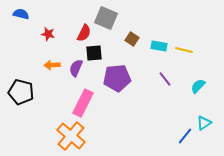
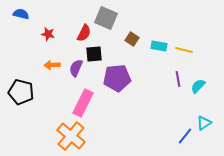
black square: moved 1 px down
purple line: moved 13 px right; rotated 28 degrees clockwise
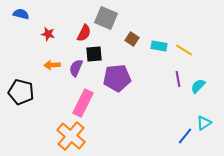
yellow line: rotated 18 degrees clockwise
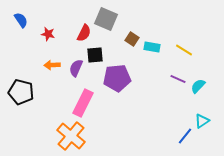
blue semicircle: moved 6 px down; rotated 42 degrees clockwise
gray square: moved 1 px down
cyan rectangle: moved 7 px left, 1 px down
black square: moved 1 px right, 1 px down
purple line: rotated 56 degrees counterclockwise
cyan triangle: moved 2 px left, 2 px up
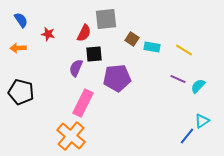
gray square: rotated 30 degrees counterclockwise
black square: moved 1 px left, 1 px up
orange arrow: moved 34 px left, 17 px up
blue line: moved 2 px right
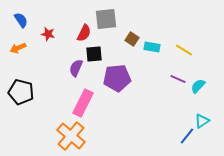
orange arrow: rotated 21 degrees counterclockwise
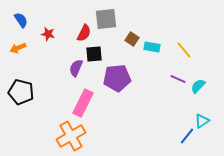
yellow line: rotated 18 degrees clockwise
orange cross: rotated 20 degrees clockwise
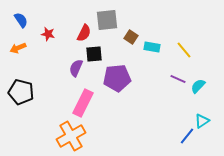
gray square: moved 1 px right, 1 px down
brown square: moved 1 px left, 2 px up
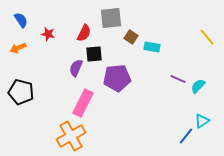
gray square: moved 4 px right, 2 px up
yellow line: moved 23 px right, 13 px up
blue line: moved 1 px left
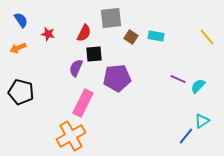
cyan rectangle: moved 4 px right, 11 px up
